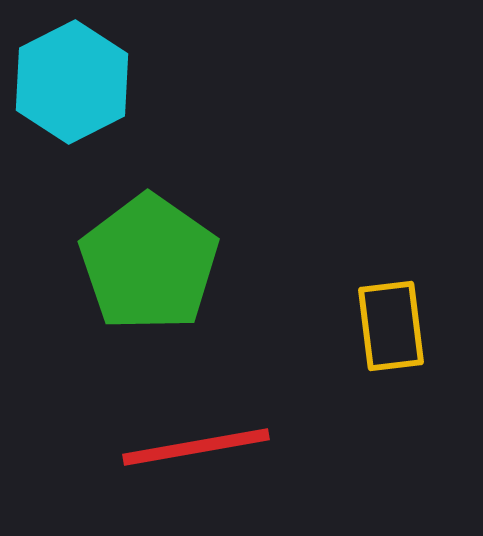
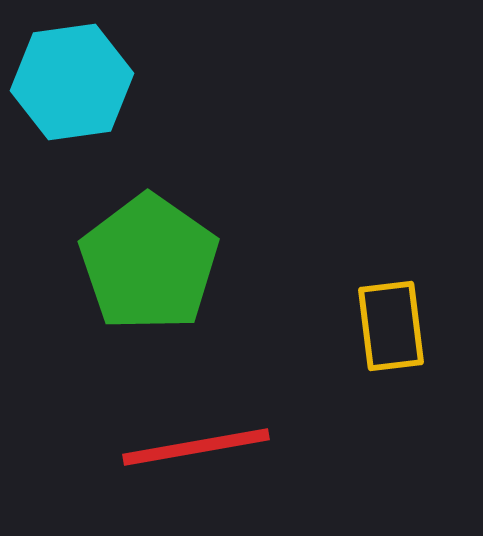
cyan hexagon: rotated 19 degrees clockwise
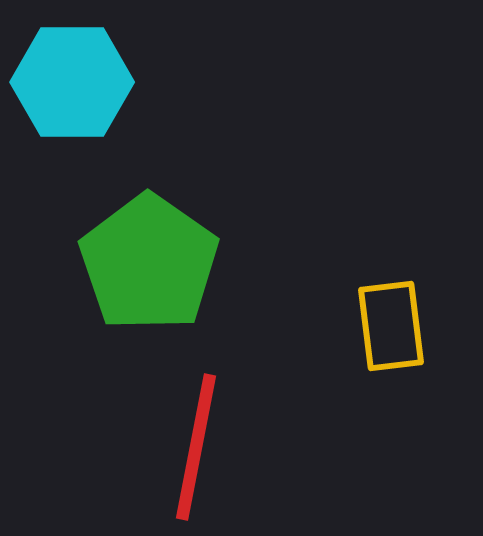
cyan hexagon: rotated 8 degrees clockwise
red line: rotated 69 degrees counterclockwise
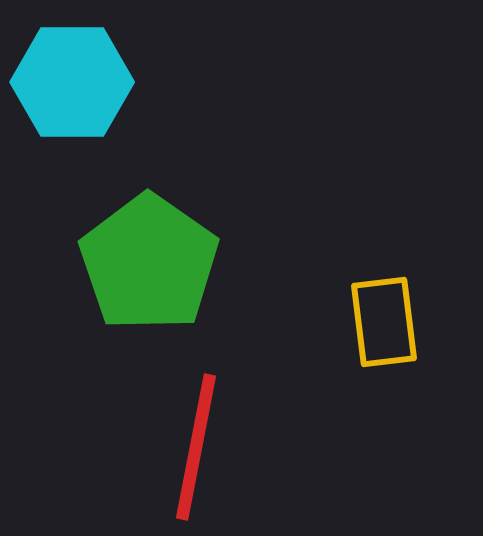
yellow rectangle: moved 7 px left, 4 px up
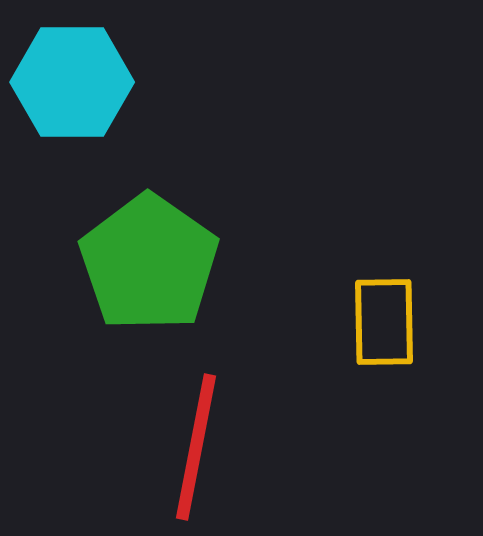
yellow rectangle: rotated 6 degrees clockwise
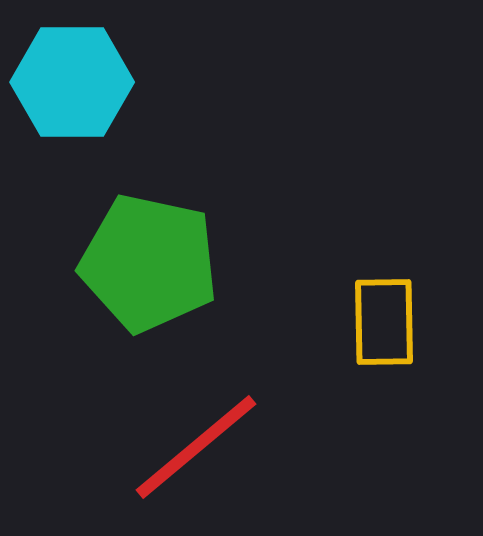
green pentagon: rotated 23 degrees counterclockwise
red line: rotated 39 degrees clockwise
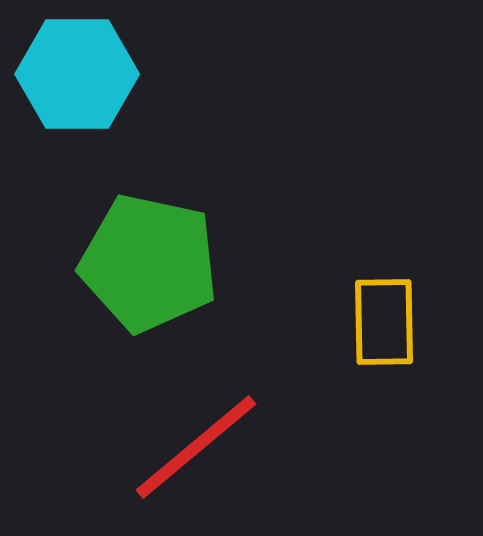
cyan hexagon: moved 5 px right, 8 px up
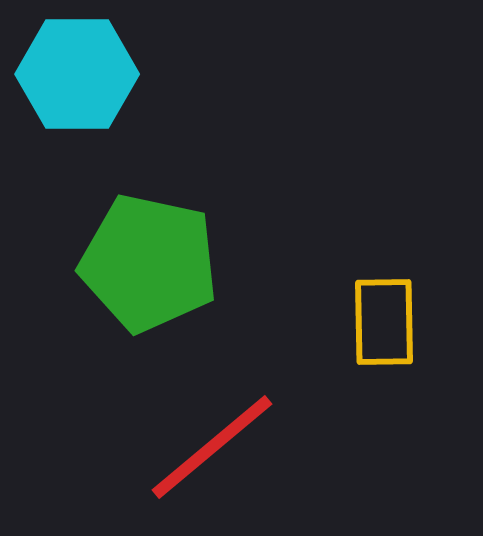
red line: moved 16 px right
